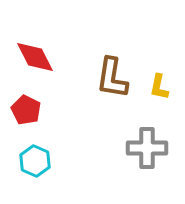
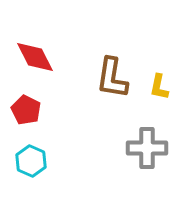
cyan hexagon: moved 4 px left
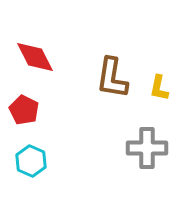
yellow L-shape: moved 1 px down
red pentagon: moved 2 px left
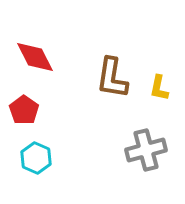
red pentagon: rotated 8 degrees clockwise
gray cross: moved 1 px left, 2 px down; rotated 15 degrees counterclockwise
cyan hexagon: moved 5 px right, 3 px up
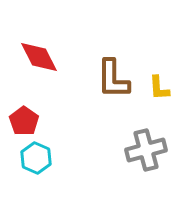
red diamond: moved 4 px right
brown L-shape: moved 1 px right, 1 px down; rotated 9 degrees counterclockwise
yellow L-shape: rotated 16 degrees counterclockwise
red pentagon: moved 11 px down
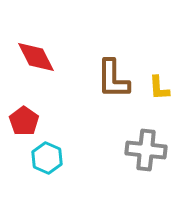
red diamond: moved 3 px left
gray cross: rotated 21 degrees clockwise
cyan hexagon: moved 11 px right
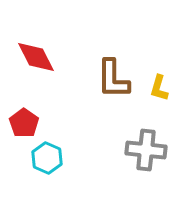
yellow L-shape: rotated 20 degrees clockwise
red pentagon: moved 2 px down
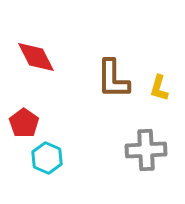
gray cross: rotated 9 degrees counterclockwise
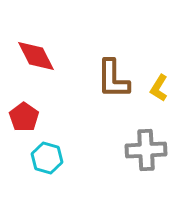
red diamond: moved 1 px up
yellow L-shape: rotated 16 degrees clockwise
red pentagon: moved 6 px up
cyan hexagon: rotated 8 degrees counterclockwise
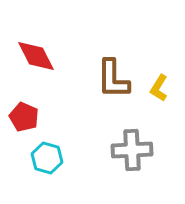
red pentagon: rotated 12 degrees counterclockwise
gray cross: moved 14 px left
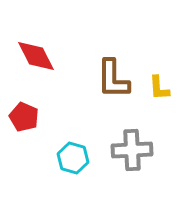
yellow L-shape: rotated 36 degrees counterclockwise
cyan hexagon: moved 26 px right
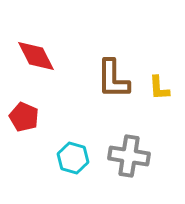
gray cross: moved 3 px left, 6 px down; rotated 12 degrees clockwise
